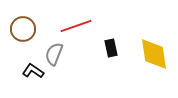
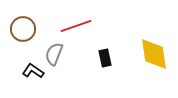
black rectangle: moved 6 px left, 10 px down
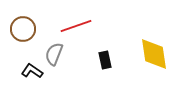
black rectangle: moved 2 px down
black L-shape: moved 1 px left
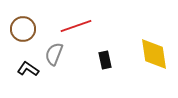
black L-shape: moved 4 px left, 2 px up
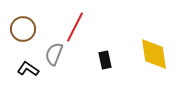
red line: moved 1 px left, 1 px down; rotated 44 degrees counterclockwise
